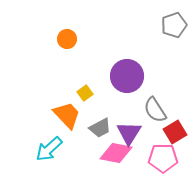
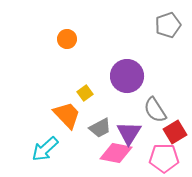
gray pentagon: moved 6 px left
cyan arrow: moved 4 px left
pink pentagon: moved 1 px right
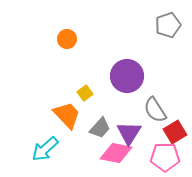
gray trapezoid: rotated 20 degrees counterclockwise
pink pentagon: moved 1 px right, 1 px up
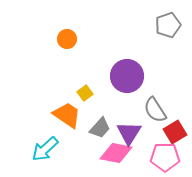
orange trapezoid: rotated 12 degrees counterclockwise
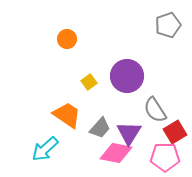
yellow square: moved 4 px right, 11 px up
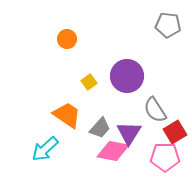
gray pentagon: rotated 25 degrees clockwise
pink diamond: moved 3 px left, 2 px up
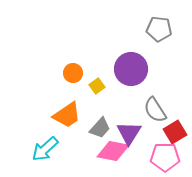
gray pentagon: moved 9 px left, 4 px down
orange circle: moved 6 px right, 34 px down
purple circle: moved 4 px right, 7 px up
yellow square: moved 8 px right, 4 px down
orange trapezoid: rotated 112 degrees clockwise
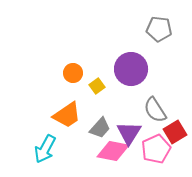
cyan arrow: rotated 20 degrees counterclockwise
pink pentagon: moved 9 px left, 8 px up; rotated 24 degrees counterclockwise
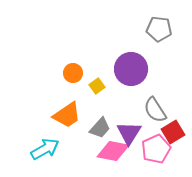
red square: moved 2 px left
cyan arrow: rotated 148 degrees counterclockwise
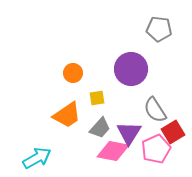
yellow square: moved 12 px down; rotated 28 degrees clockwise
cyan arrow: moved 8 px left, 9 px down
